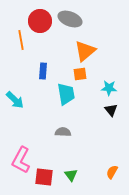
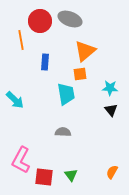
blue rectangle: moved 2 px right, 9 px up
cyan star: moved 1 px right
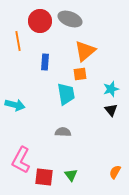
orange line: moved 3 px left, 1 px down
cyan star: moved 1 px right, 1 px down; rotated 21 degrees counterclockwise
cyan arrow: moved 5 px down; rotated 30 degrees counterclockwise
orange semicircle: moved 3 px right
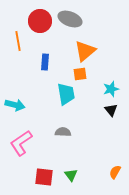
pink L-shape: moved 17 px up; rotated 28 degrees clockwise
